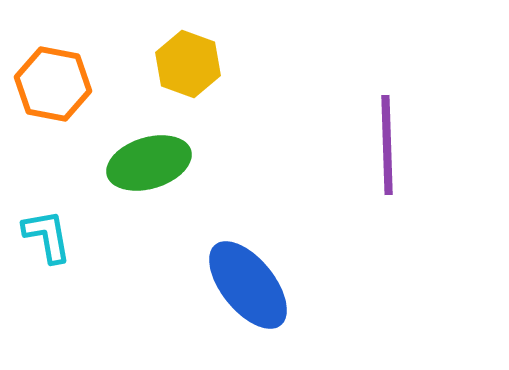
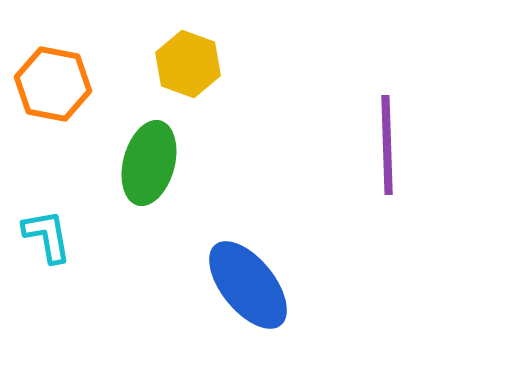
green ellipse: rotated 58 degrees counterclockwise
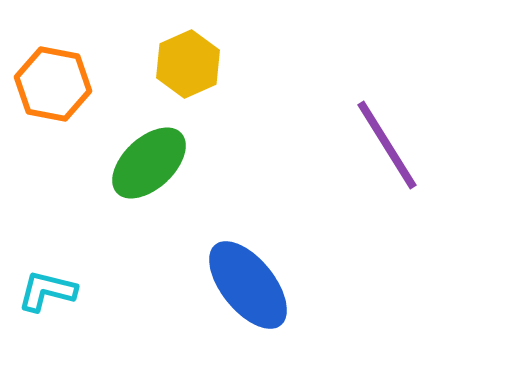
yellow hexagon: rotated 16 degrees clockwise
purple line: rotated 30 degrees counterclockwise
green ellipse: rotated 32 degrees clockwise
cyan L-shape: moved 55 px down; rotated 66 degrees counterclockwise
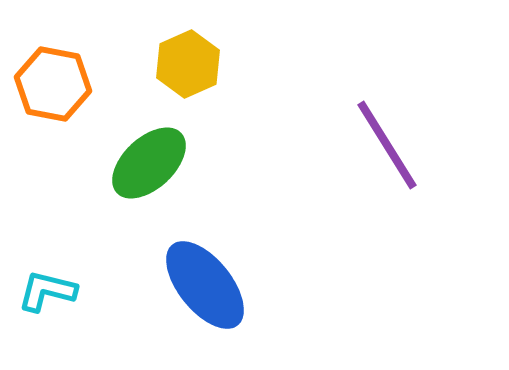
blue ellipse: moved 43 px left
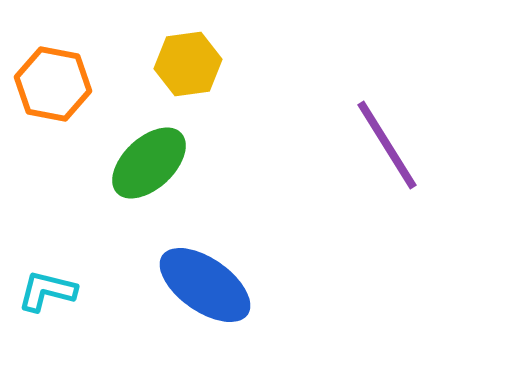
yellow hexagon: rotated 16 degrees clockwise
blue ellipse: rotated 16 degrees counterclockwise
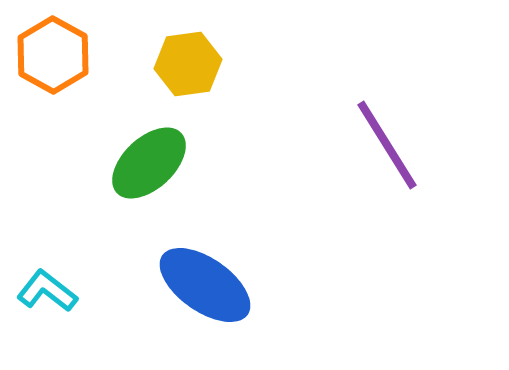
orange hexagon: moved 29 px up; rotated 18 degrees clockwise
cyan L-shape: rotated 24 degrees clockwise
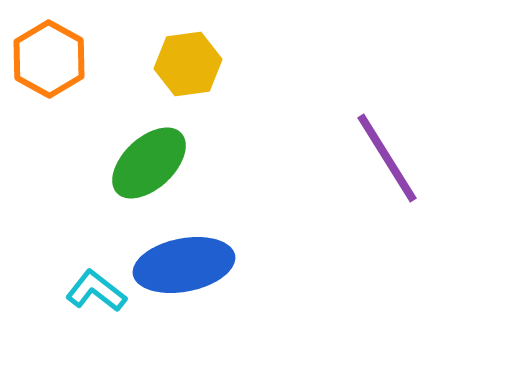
orange hexagon: moved 4 px left, 4 px down
purple line: moved 13 px down
blue ellipse: moved 21 px left, 20 px up; rotated 46 degrees counterclockwise
cyan L-shape: moved 49 px right
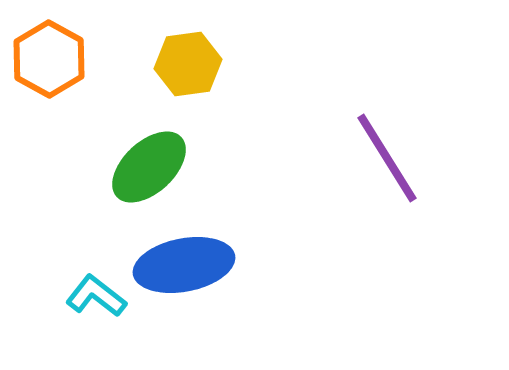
green ellipse: moved 4 px down
cyan L-shape: moved 5 px down
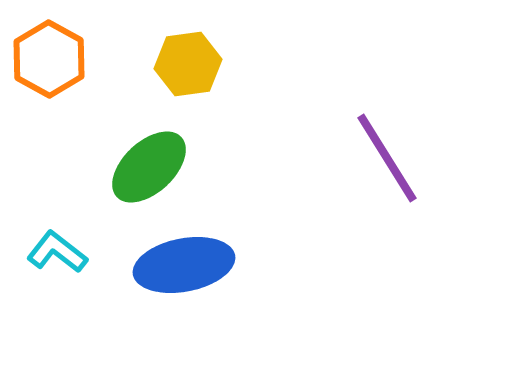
cyan L-shape: moved 39 px left, 44 px up
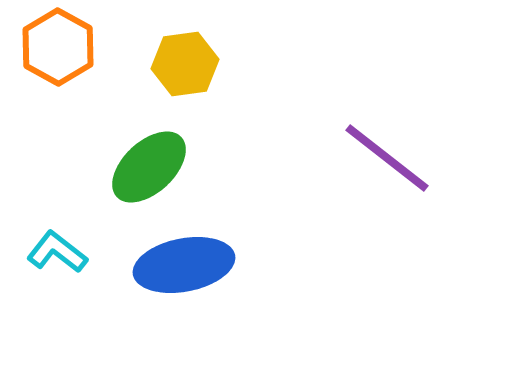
orange hexagon: moved 9 px right, 12 px up
yellow hexagon: moved 3 px left
purple line: rotated 20 degrees counterclockwise
